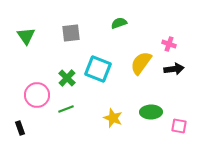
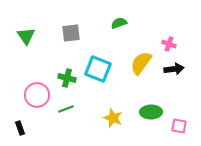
green cross: rotated 30 degrees counterclockwise
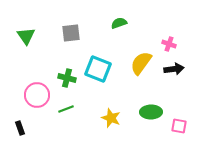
yellow star: moved 2 px left
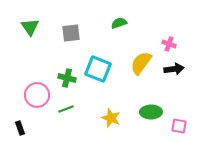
green triangle: moved 4 px right, 9 px up
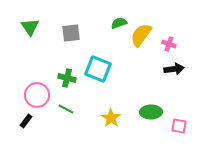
yellow semicircle: moved 28 px up
green line: rotated 49 degrees clockwise
yellow star: rotated 12 degrees clockwise
black rectangle: moved 6 px right, 7 px up; rotated 56 degrees clockwise
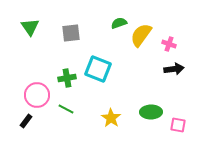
green cross: rotated 24 degrees counterclockwise
pink square: moved 1 px left, 1 px up
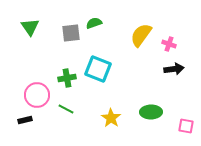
green semicircle: moved 25 px left
black rectangle: moved 1 px left, 1 px up; rotated 40 degrees clockwise
pink square: moved 8 px right, 1 px down
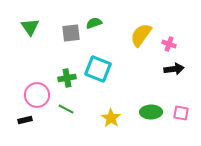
pink square: moved 5 px left, 13 px up
